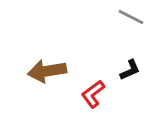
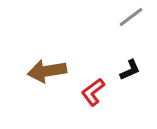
gray line: rotated 64 degrees counterclockwise
red L-shape: moved 2 px up
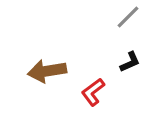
gray line: moved 3 px left; rotated 8 degrees counterclockwise
black L-shape: moved 8 px up
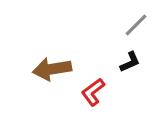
gray line: moved 8 px right, 8 px down
brown arrow: moved 5 px right, 2 px up
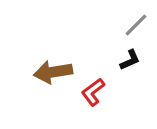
black L-shape: moved 2 px up
brown arrow: moved 1 px right, 3 px down
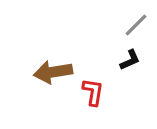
red L-shape: rotated 136 degrees clockwise
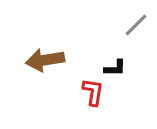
black L-shape: moved 15 px left, 8 px down; rotated 25 degrees clockwise
brown arrow: moved 8 px left, 12 px up
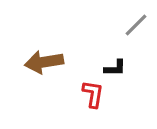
brown arrow: moved 1 px left, 2 px down
red L-shape: moved 2 px down
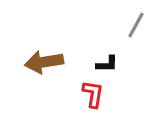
gray line: rotated 16 degrees counterclockwise
black L-shape: moved 8 px left, 4 px up
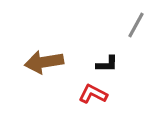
red L-shape: rotated 72 degrees counterclockwise
